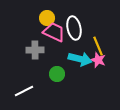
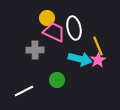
pink star: rotated 21 degrees clockwise
green circle: moved 6 px down
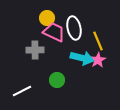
yellow line: moved 5 px up
cyan arrow: moved 2 px right, 1 px up
white line: moved 2 px left
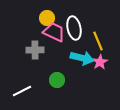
pink star: moved 2 px right, 2 px down
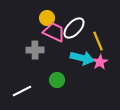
white ellipse: rotated 55 degrees clockwise
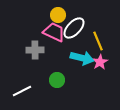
yellow circle: moved 11 px right, 3 px up
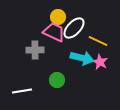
yellow circle: moved 2 px down
yellow line: rotated 42 degrees counterclockwise
pink star: rotated 14 degrees counterclockwise
white line: rotated 18 degrees clockwise
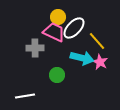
yellow line: moved 1 px left; rotated 24 degrees clockwise
gray cross: moved 2 px up
green circle: moved 5 px up
white line: moved 3 px right, 5 px down
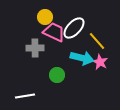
yellow circle: moved 13 px left
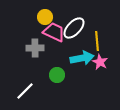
yellow line: rotated 36 degrees clockwise
cyan arrow: rotated 25 degrees counterclockwise
white line: moved 5 px up; rotated 36 degrees counterclockwise
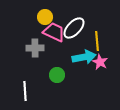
cyan arrow: moved 2 px right, 1 px up
white line: rotated 48 degrees counterclockwise
